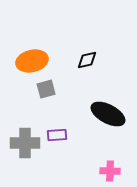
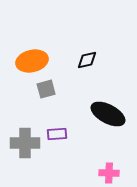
purple rectangle: moved 1 px up
pink cross: moved 1 px left, 2 px down
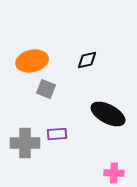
gray square: rotated 36 degrees clockwise
pink cross: moved 5 px right
